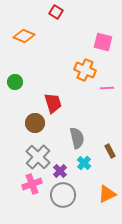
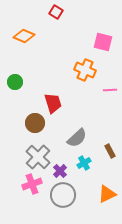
pink line: moved 3 px right, 2 px down
gray semicircle: rotated 60 degrees clockwise
cyan cross: rotated 16 degrees clockwise
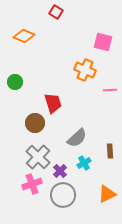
brown rectangle: rotated 24 degrees clockwise
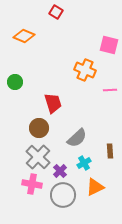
pink square: moved 6 px right, 3 px down
brown circle: moved 4 px right, 5 px down
pink cross: rotated 30 degrees clockwise
orange triangle: moved 12 px left, 7 px up
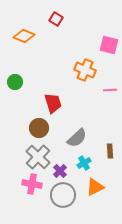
red square: moved 7 px down
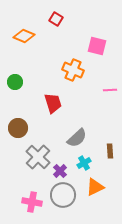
pink square: moved 12 px left, 1 px down
orange cross: moved 12 px left
brown circle: moved 21 px left
pink cross: moved 18 px down
